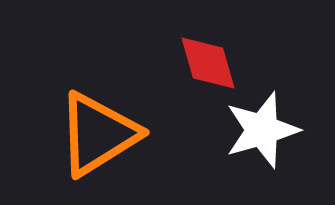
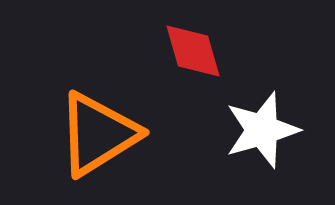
red diamond: moved 15 px left, 12 px up
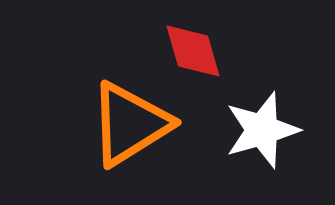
orange triangle: moved 32 px right, 10 px up
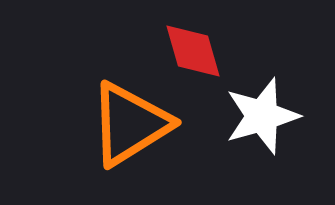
white star: moved 14 px up
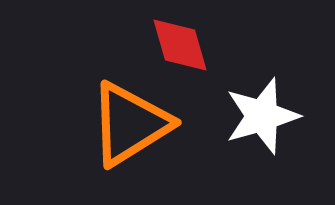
red diamond: moved 13 px left, 6 px up
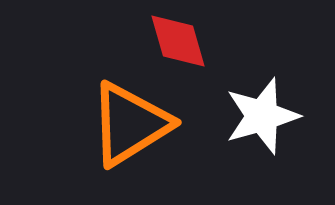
red diamond: moved 2 px left, 4 px up
